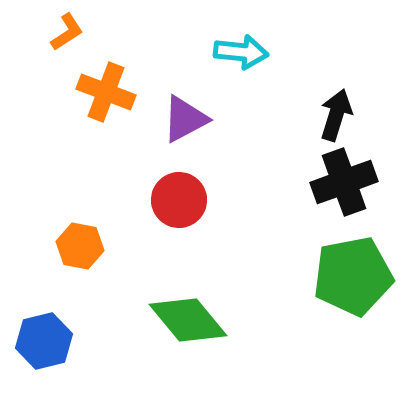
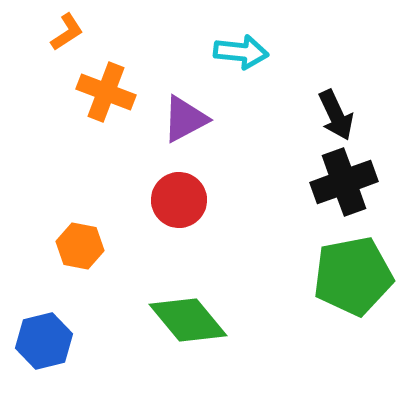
black arrow: rotated 138 degrees clockwise
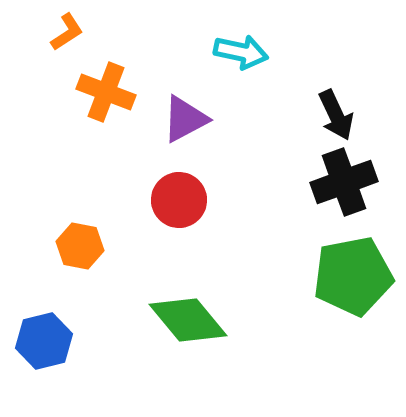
cyan arrow: rotated 6 degrees clockwise
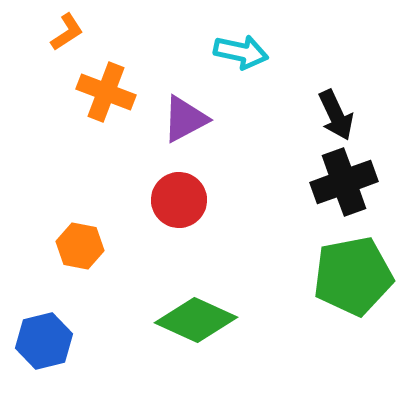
green diamond: moved 8 px right; rotated 26 degrees counterclockwise
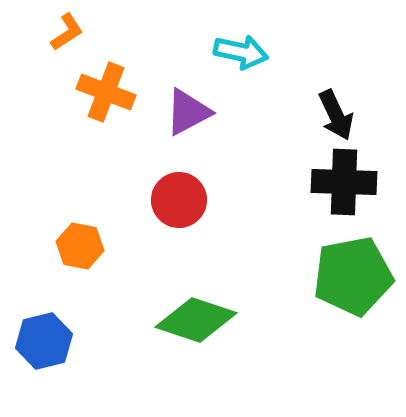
purple triangle: moved 3 px right, 7 px up
black cross: rotated 22 degrees clockwise
green diamond: rotated 6 degrees counterclockwise
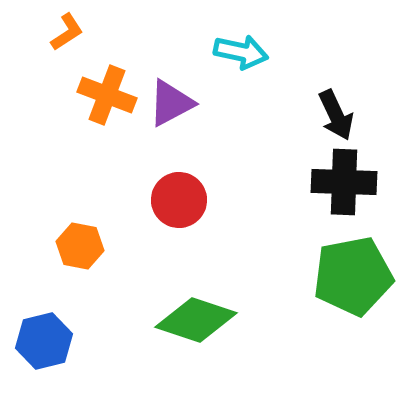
orange cross: moved 1 px right, 3 px down
purple triangle: moved 17 px left, 9 px up
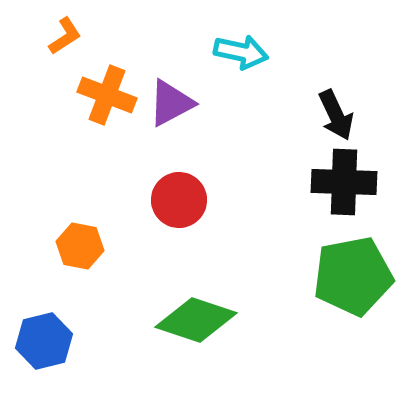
orange L-shape: moved 2 px left, 4 px down
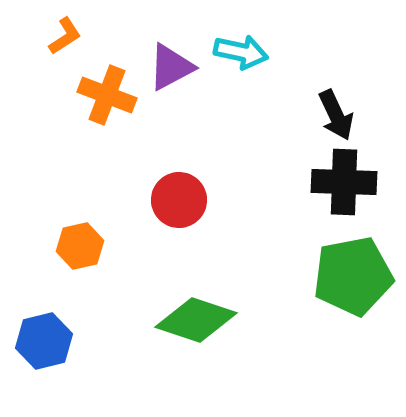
purple triangle: moved 36 px up
orange hexagon: rotated 24 degrees counterclockwise
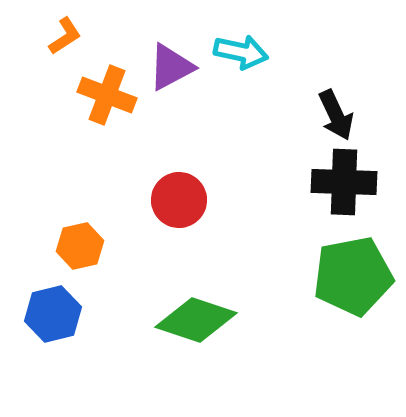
blue hexagon: moved 9 px right, 27 px up
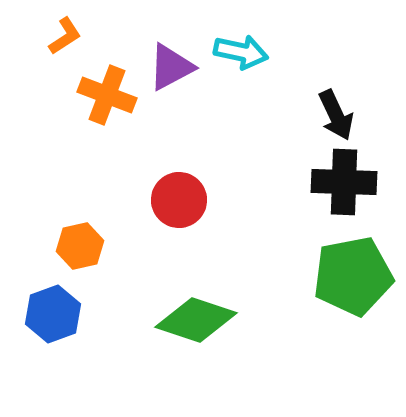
blue hexagon: rotated 6 degrees counterclockwise
